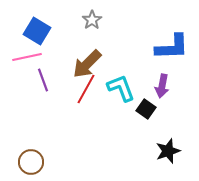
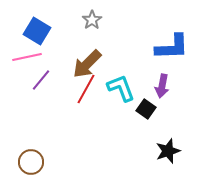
purple line: moved 2 px left; rotated 60 degrees clockwise
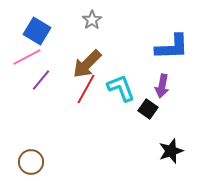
pink line: rotated 16 degrees counterclockwise
black square: moved 2 px right
black star: moved 3 px right
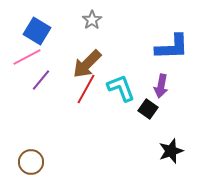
purple arrow: moved 1 px left
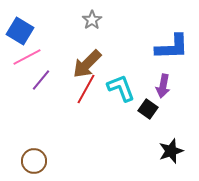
blue square: moved 17 px left
purple arrow: moved 2 px right
brown circle: moved 3 px right, 1 px up
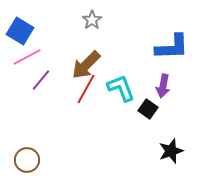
brown arrow: moved 1 px left, 1 px down
brown circle: moved 7 px left, 1 px up
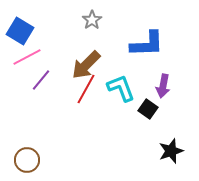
blue L-shape: moved 25 px left, 3 px up
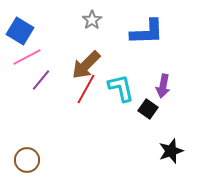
blue L-shape: moved 12 px up
cyan L-shape: rotated 8 degrees clockwise
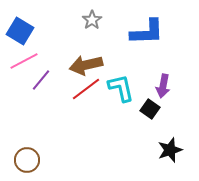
pink line: moved 3 px left, 4 px down
brown arrow: rotated 32 degrees clockwise
red line: rotated 24 degrees clockwise
black square: moved 2 px right
black star: moved 1 px left, 1 px up
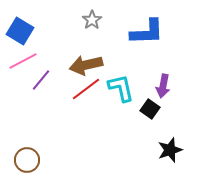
pink line: moved 1 px left
